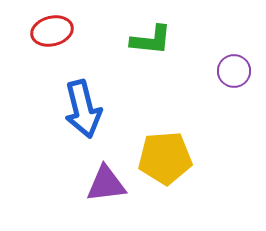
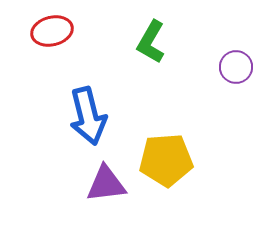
green L-shape: moved 2 px down; rotated 114 degrees clockwise
purple circle: moved 2 px right, 4 px up
blue arrow: moved 5 px right, 7 px down
yellow pentagon: moved 1 px right, 2 px down
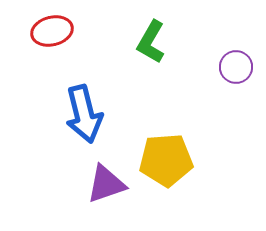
blue arrow: moved 4 px left, 2 px up
purple triangle: rotated 12 degrees counterclockwise
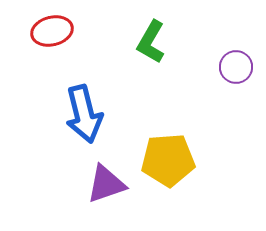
yellow pentagon: moved 2 px right
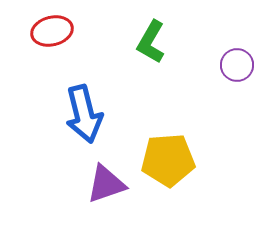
purple circle: moved 1 px right, 2 px up
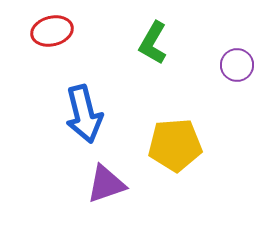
green L-shape: moved 2 px right, 1 px down
yellow pentagon: moved 7 px right, 15 px up
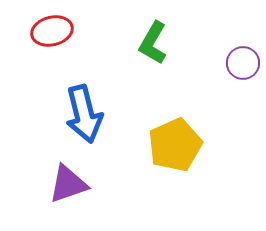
purple circle: moved 6 px right, 2 px up
yellow pentagon: rotated 20 degrees counterclockwise
purple triangle: moved 38 px left
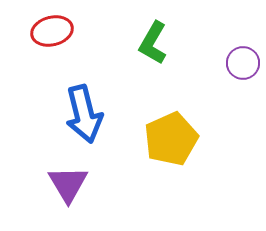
yellow pentagon: moved 4 px left, 6 px up
purple triangle: rotated 42 degrees counterclockwise
